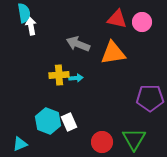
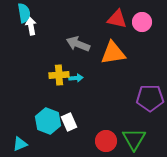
red circle: moved 4 px right, 1 px up
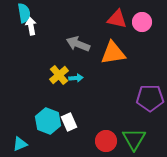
yellow cross: rotated 36 degrees counterclockwise
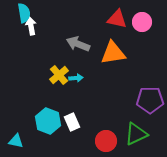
purple pentagon: moved 2 px down
white rectangle: moved 3 px right
green triangle: moved 2 px right, 5 px up; rotated 35 degrees clockwise
cyan triangle: moved 4 px left, 3 px up; rotated 35 degrees clockwise
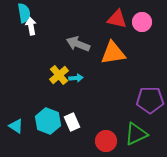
cyan triangle: moved 15 px up; rotated 21 degrees clockwise
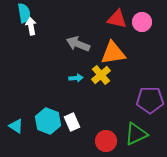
yellow cross: moved 42 px right
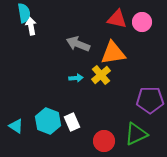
red circle: moved 2 px left
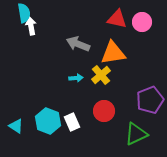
purple pentagon: rotated 20 degrees counterclockwise
red circle: moved 30 px up
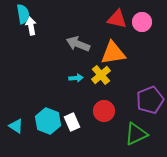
cyan semicircle: moved 1 px left, 1 px down
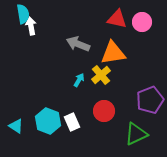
cyan arrow: moved 3 px right, 2 px down; rotated 56 degrees counterclockwise
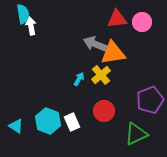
red triangle: rotated 20 degrees counterclockwise
gray arrow: moved 17 px right
cyan arrow: moved 1 px up
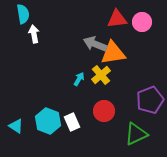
white arrow: moved 3 px right, 8 px down
